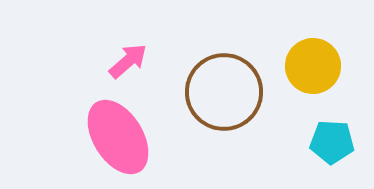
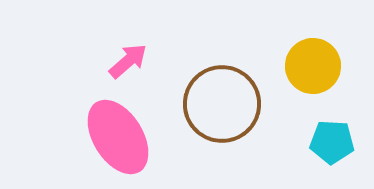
brown circle: moved 2 px left, 12 px down
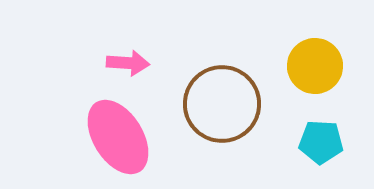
pink arrow: moved 2 px down; rotated 45 degrees clockwise
yellow circle: moved 2 px right
cyan pentagon: moved 11 px left
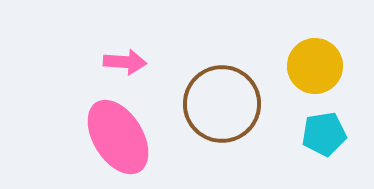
pink arrow: moved 3 px left, 1 px up
cyan pentagon: moved 3 px right, 8 px up; rotated 12 degrees counterclockwise
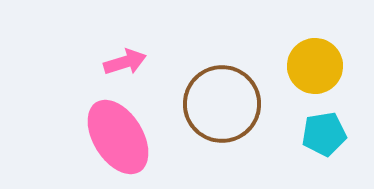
pink arrow: rotated 21 degrees counterclockwise
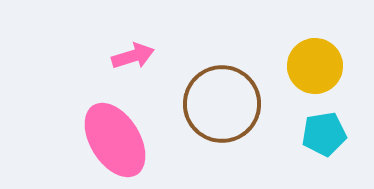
pink arrow: moved 8 px right, 6 px up
pink ellipse: moved 3 px left, 3 px down
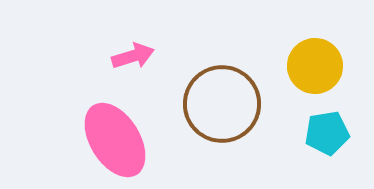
cyan pentagon: moved 3 px right, 1 px up
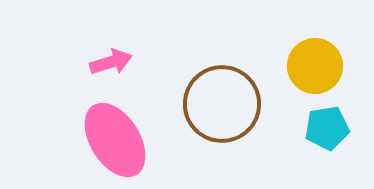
pink arrow: moved 22 px left, 6 px down
cyan pentagon: moved 5 px up
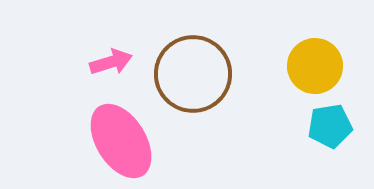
brown circle: moved 29 px left, 30 px up
cyan pentagon: moved 3 px right, 2 px up
pink ellipse: moved 6 px right, 1 px down
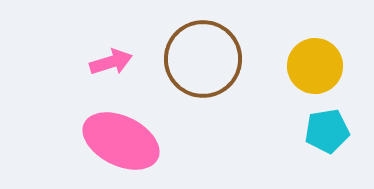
brown circle: moved 10 px right, 15 px up
cyan pentagon: moved 3 px left, 5 px down
pink ellipse: rotated 32 degrees counterclockwise
